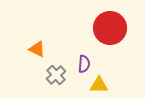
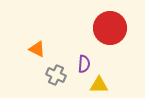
gray cross: rotated 24 degrees counterclockwise
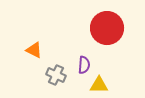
red circle: moved 3 px left
orange triangle: moved 3 px left, 1 px down
purple semicircle: moved 1 px down
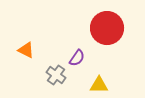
orange triangle: moved 8 px left
purple semicircle: moved 7 px left, 7 px up; rotated 30 degrees clockwise
gray cross: rotated 12 degrees clockwise
